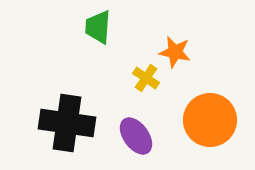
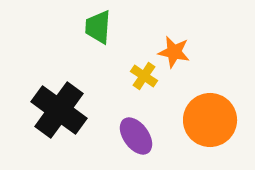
orange star: moved 1 px left
yellow cross: moved 2 px left, 2 px up
black cross: moved 8 px left, 13 px up; rotated 28 degrees clockwise
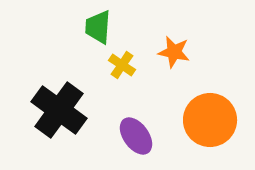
yellow cross: moved 22 px left, 11 px up
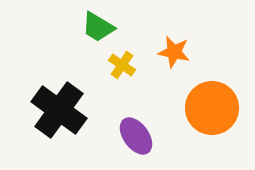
green trapezoid: rotated 63 degrees counterclockwise
orange circle: moved 2 px right, 12 px up
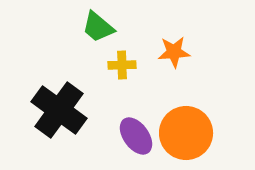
green trapezoid: rotated 9 degrees clockwise
orange star: rotated 16 degrees counterclockwise
yellow cross: rotated 36 degrees counterclockwise
orange circle: moved 26 px left, 25 px down
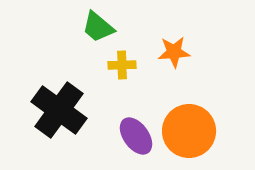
orange circle: moved 3 px right, 2 px up
